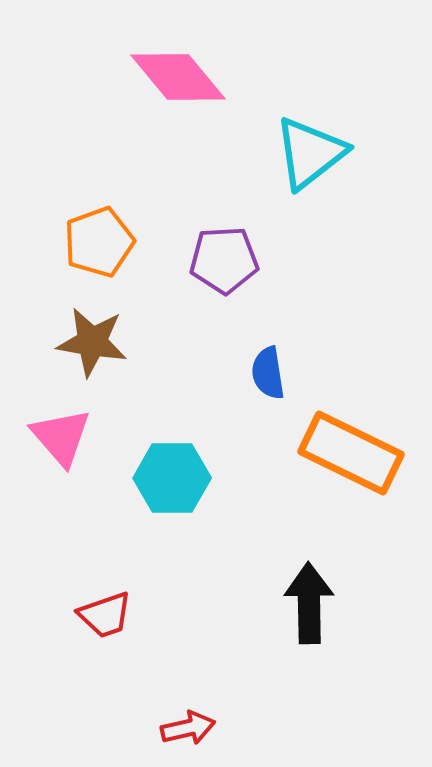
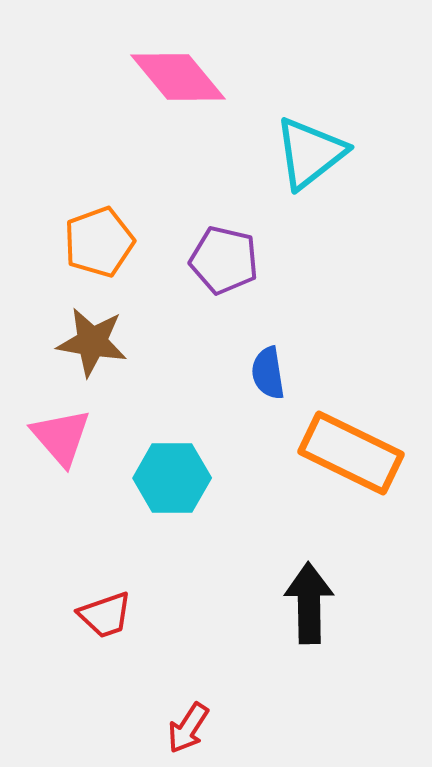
purple pentagon: rotated 16 degrees clockwise
red arrow: rotated 136 degrees clockwise
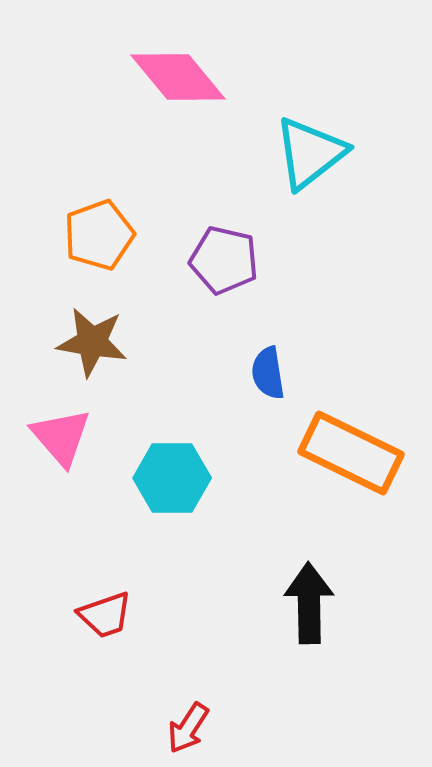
orange pentagon: moved 7 px up
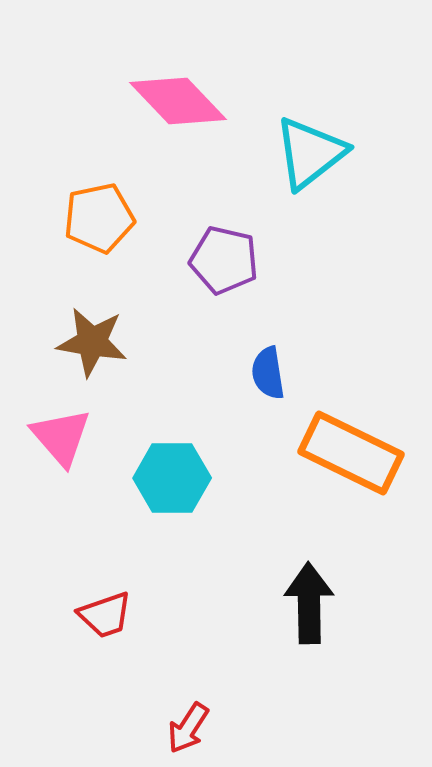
pink diamond: moved 24 px down; rotated 4 degrees counterclockwise
orange pentagon: moved 17 px up; rotated 8 degrees clockwise
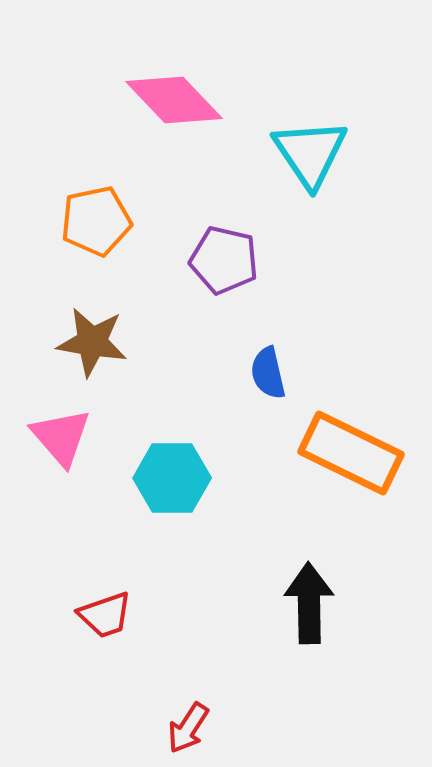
pink diamond: moved 4 px left, 1 px up
cyan triangle: rotated 26 degrees counterclockwise
orange pentagon: moved 3 px left, 3 px down
blue semicircle: rotated 4 degrees counterclockwise
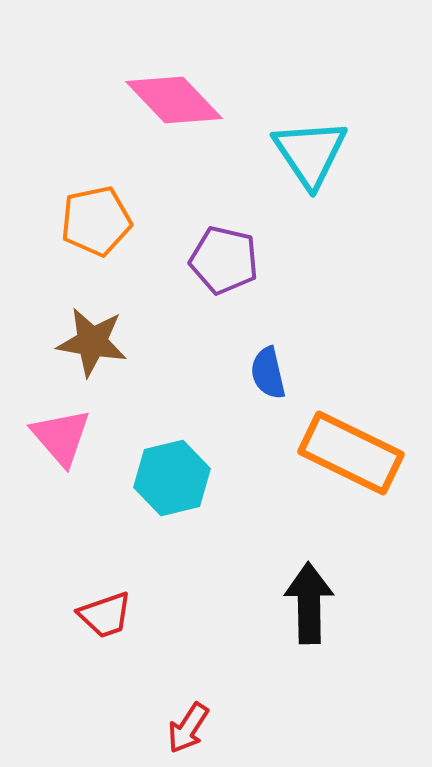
cyan hexagon: rotated 14 degrees counterclockwise
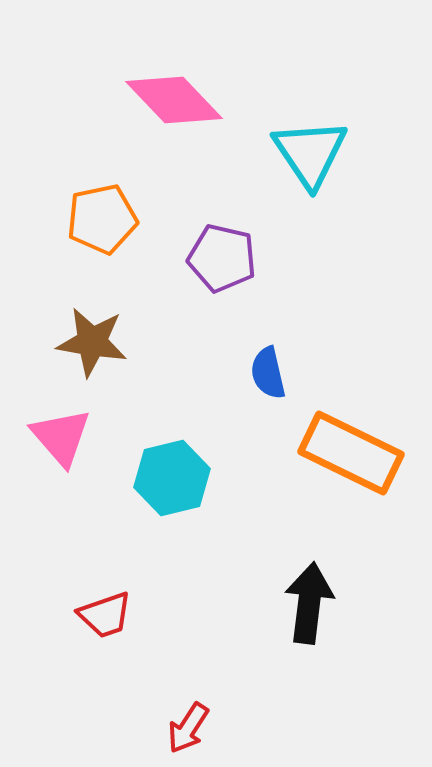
orange pentagon: moved 6 px right, 2 px up
purple pentagon: moved 2 px left, 2 px up
black arrow: rotated 8 degrees clockwise
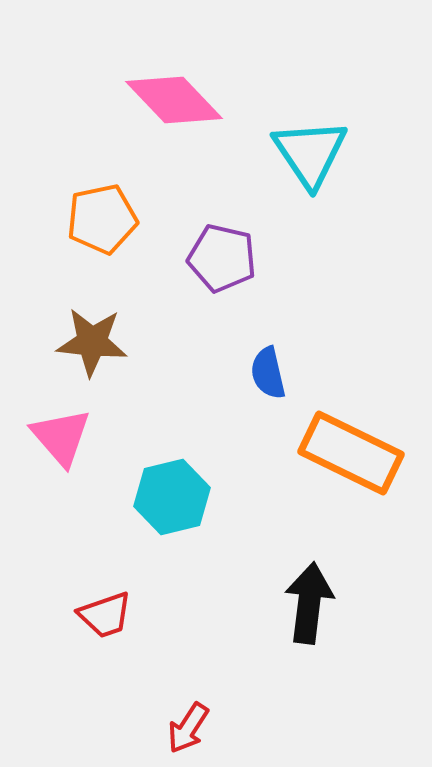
brown star: rotated 4 degrees counterclockwise
cyan hexagon: moved 19 px down
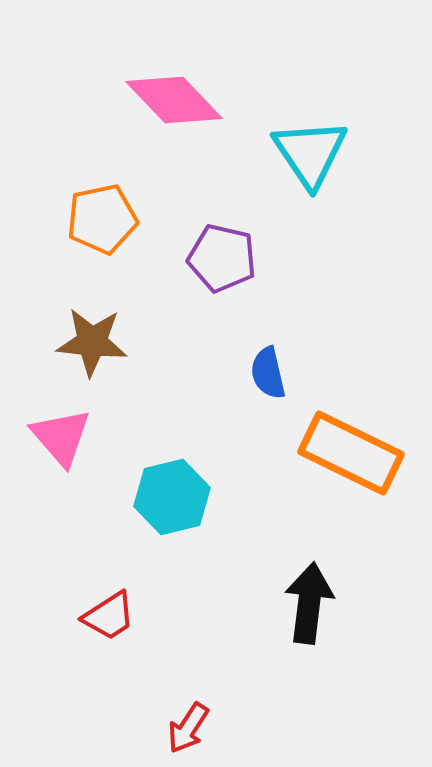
red trapezoid: moved 4 px right, 1 px down; rotated 14 degrees counterclockwise
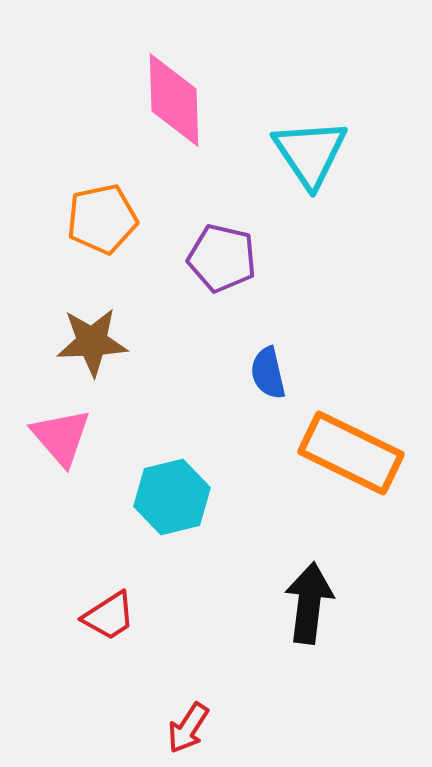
pink diamond: rotated 42 degrees clockwise
brown star: rotated 8 degrees counterclockwise
